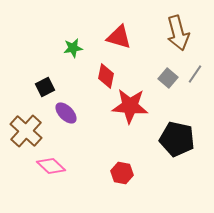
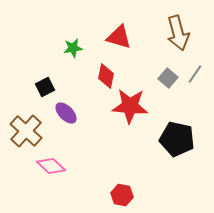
red hexagon: moved 22 px down
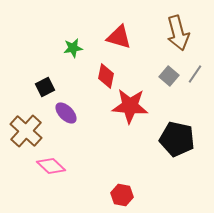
gray square: moved 1 px right, 2 px up
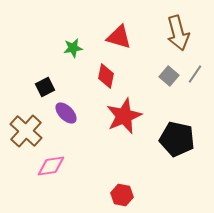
red star: moved 6 px left, 10 px down; rotated 27 degrees counterclockwise
pink diamond: rotated 52 degrees counterclockwise
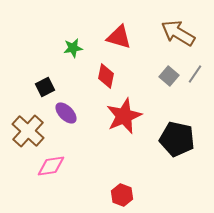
brown arrow: rotated 136 degrees clockwise
brown cross: moved 2 px right
red hexagon: rotated 10 degrees clockwise
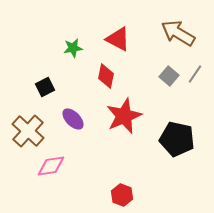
red triangle: moved 1 px left, 2 px down; rotated 12 degrees clockwise
purple ellipse: moved 7 px right, 6 px down
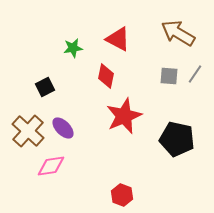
gray square: rotated 36 degrees counterclockwise
purple ellipse: moved 10 px left, 9 px down
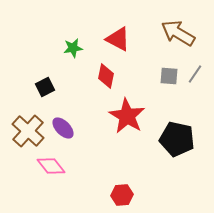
red star: moved 3 px right; rotated 18 degrees counterclockwise
pink diamond: rotated 60 degrees clockwise
red hexagon: rotated 25 degrees counterclockwise
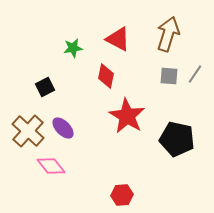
brown arrow: moved 10 px left, 1 px down; rotated 76 degrees clockwise
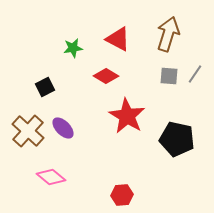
red diamond: rotated 70 degrees counterclockwise
pink diamond: moved 11 px down; rotated 12 degrees counterclockwise
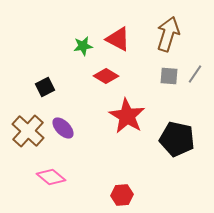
green star: moved 10 px right, 2 px up
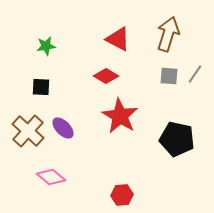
green star: moved 37 px left
black square: moved 4 px left; rotated 30 degrees clockwise
red star: moved 7 px left
